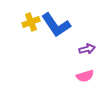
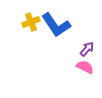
purple arrow: rotated 35 degrees counterclockwise
pink semicircle: moved 9 px up; rotated 138 degrees counterclockwise
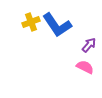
blue L-shape: moved 1 px right
purple arrow: moved 2 px right, 4 px up
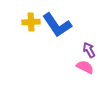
yellow cross: rotated 18 degrees clockwise
purple arrow: moved 5 px down; rotated 70 degrees counterclockwise
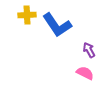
yellow cross: moved 4 px left, 7 px up
pink semicircle: moved 6 px down
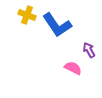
yellow cross: rotated 24 degrees clockwise
pink semicircle: moved 12 px left, 5 px up
